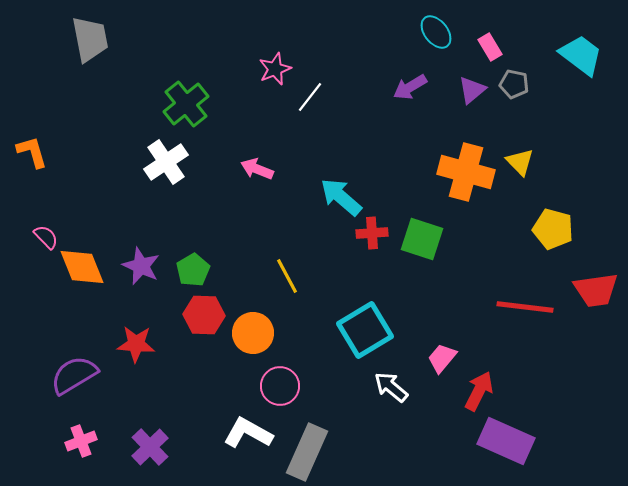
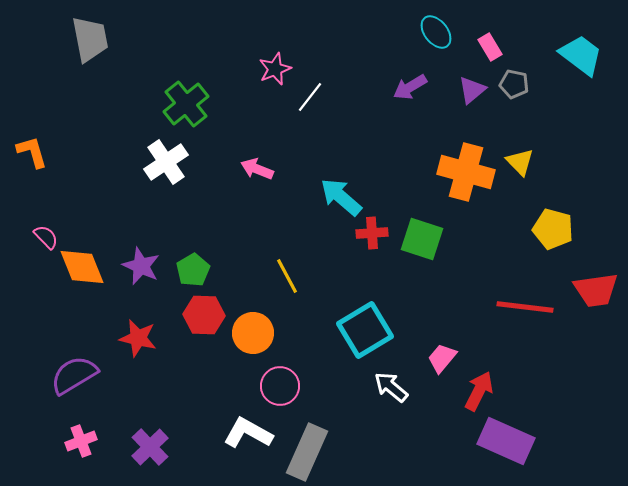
red star: moved 2 px right, 6 px up; rotated 9 degrees clockwise
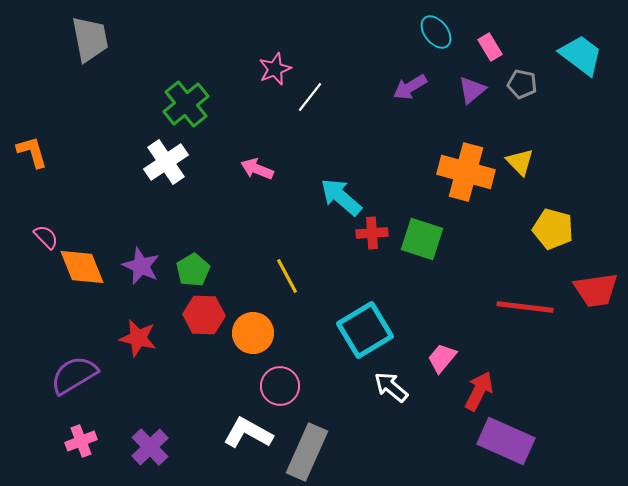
gray pentagon: moved 8 px right
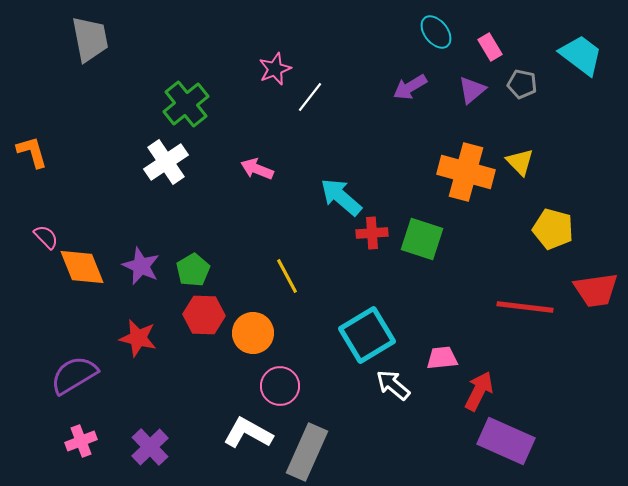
cyan square: moved 2 px right, 5 px down
pink trapezoid: rotated 44 degrees clockwise
white arrow: moved 2 px right, 2 px up
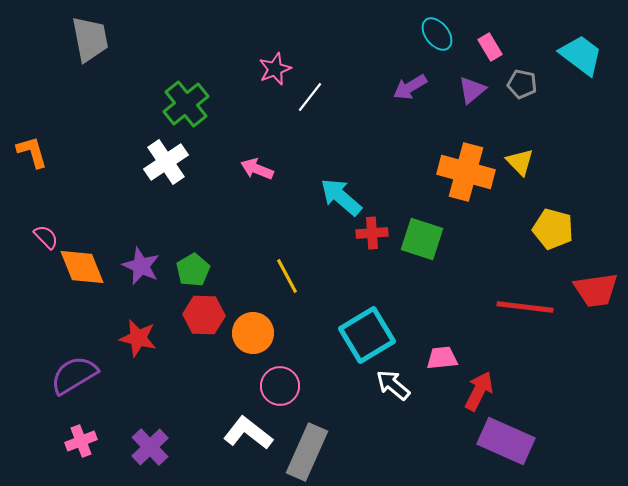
cyan ellipse: moved 1 px right, 2 px down
white L-shape: rotated 9 degrees clockwise
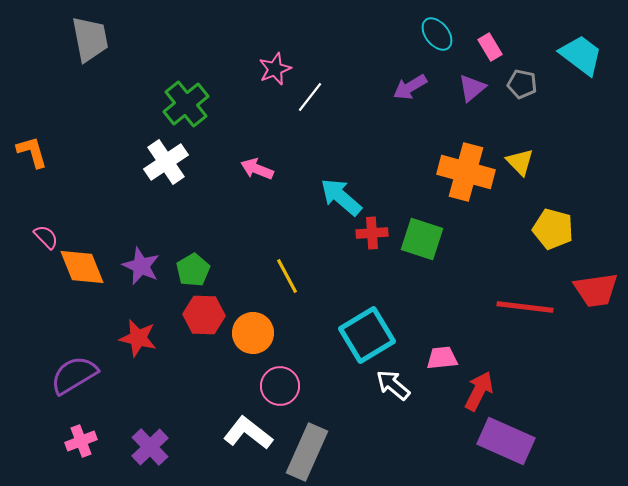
purple triangle: moved 2 px up
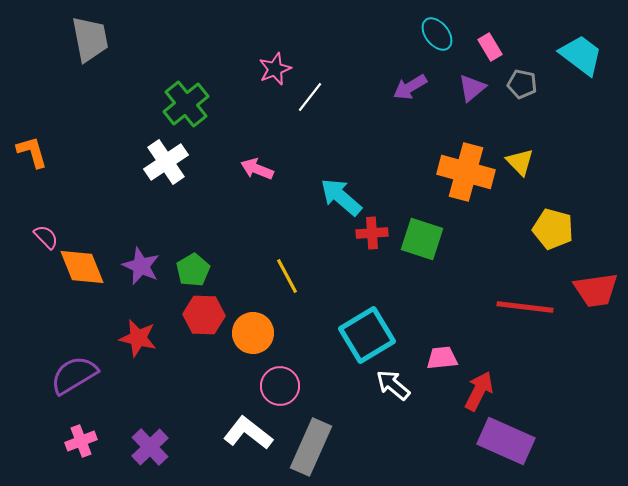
gray rectangle: moved 4 px right, 5 px up
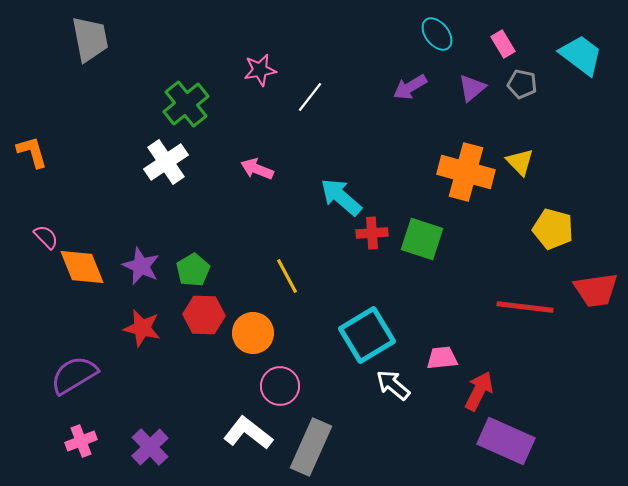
pink rectangle: moved 13 px right, 3 px up
pink star: moved 15 px left, 1 px down; rotated 12 degrees clockwise
red star: moved 4 px right, 10 px up
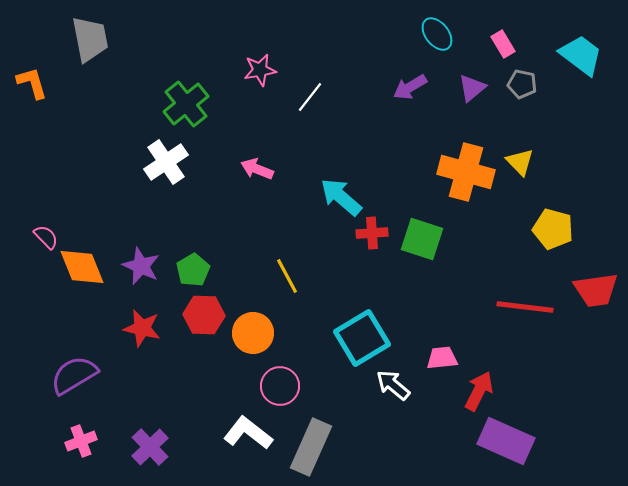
orange L-shape: moved 69 px up
cyan square: moved 5 px left, 3 px down
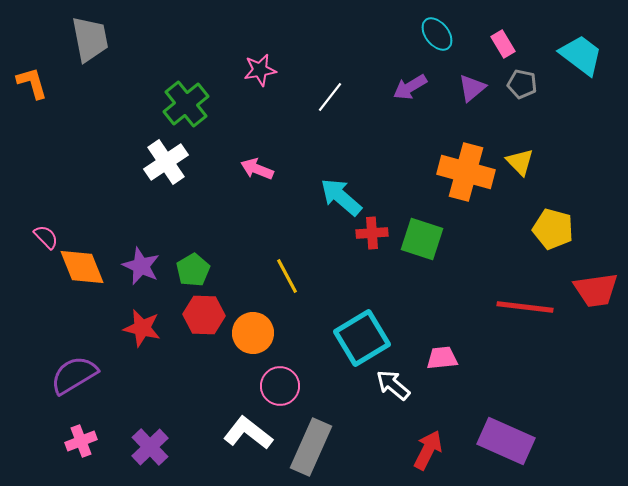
white line: moved 20 px right
red arrow: moved 51 px left, 59 px down
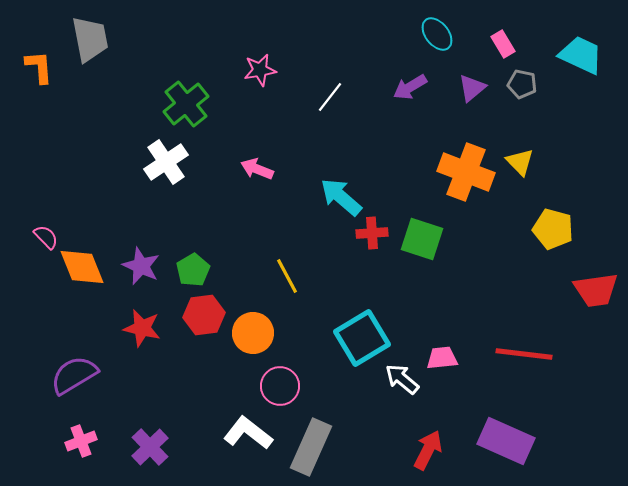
cyan trapezoid: rotated 12 degrees counterclockwise
orange L-shape: moved 7 px right, 16 px up; rotated 12 degrees clockwise
orange cross: rotated 6 degrees clockwise
red line: moved 1 px left, 47 px down
red hexagon: rotated 9 degrees counterclockwise
white arrow: moved 9 px right, 6 px up
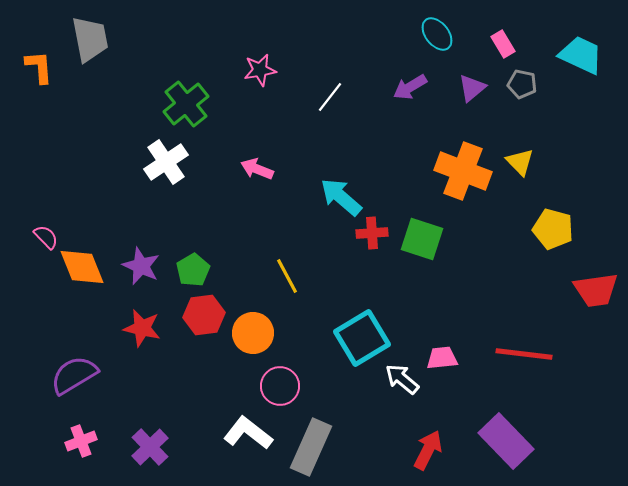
orange cross: moved 3 px left, 1 px up
purple rectangle: rotated 22 degrees clockwise
